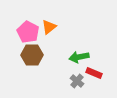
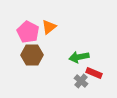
gray cross: moved 4 px right
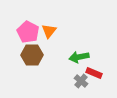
orange triangle: moved 4 px down; rotated 14 degrees counterclockwise
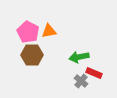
orange triangle: rotated 42 degrees clockwise
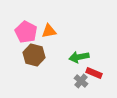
pink pentagon: moved 2 px left
brown hexagon: moved 2 px right; rotated 15 degrees clockwise
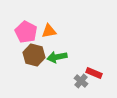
green arrow: moved 22 px left
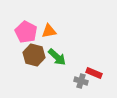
green arrow: rotated 126 degrees counterclockwise
gray cross: rotated 24 degrees counterclockwise
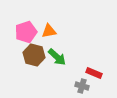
pink pentagon: rotated 25 degrees clockwise
gray cross: moved 1 px right, 5 px down
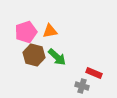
orange triangle: moved 1 px right
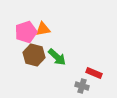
orange triangle: moved 7 px left, 2 px up
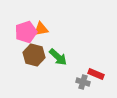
orange triangle: moved 2 px left
green arrow: moved 1 px right
red rectangle: moved 2 px right, 1 px down
gray cross: moved 1 px right, 4 px up
